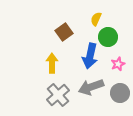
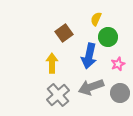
brown square: moved 1 px down
blue arrow: moved 1 px left
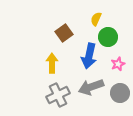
gray cross: rotated 15 degrees clockwise
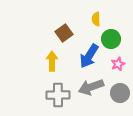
yellow semicircle: rotated 24 degrees counterclockwise
green circle: moved 3 px right, 2 px down
blue arrow: rotated 20 degrees clockwise
yellow arrow: moved 2 px up
gray cross: rotated 25 degrees clockwise
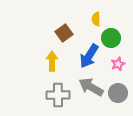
green circle: moved 1 px up
gray arrow: rotated 50 degrees clockwise
gray circle: moved 2 px left
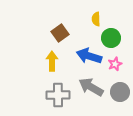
brown square: moved 4 px left
blue arrow: rotated 75 degrees clockwise
pink star: moved 3 px left
gray circle: moved 2 px right, 1 px up
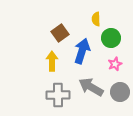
blue arrow: moved 7 px left, 5 px up; rotated 90 degrees clockwise
